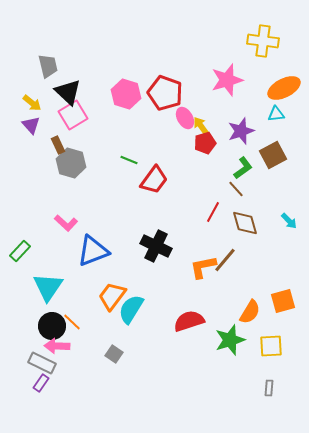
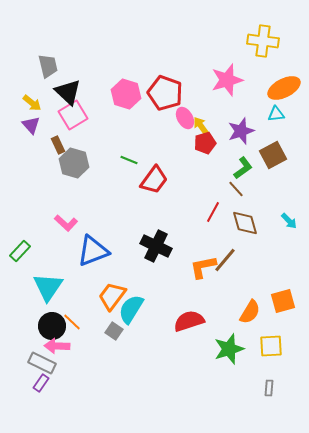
gray hexagon at (71, 163): moved 3 px right
green star at (230, 340): moved 1 px left, 9 px down
gray square at (114, 354): moved 23 px up
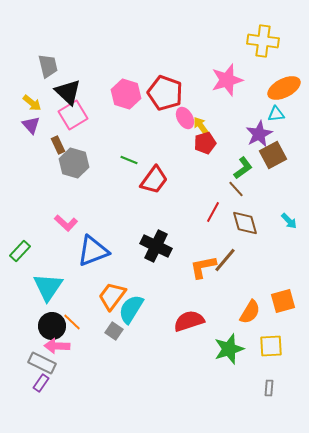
purple star at (241, 131): moved 18 px right, 3 px down; rotated 8 degrees counterclockwise
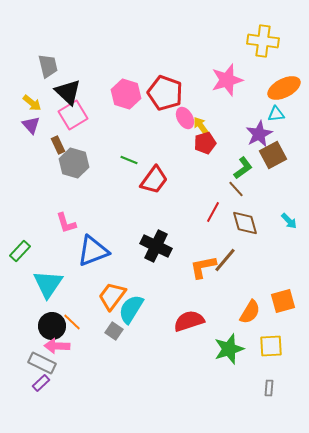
pink L-shape at (66, 223): rotated 30 degrees clockwise
cyan triangle at (48, 287): moved 3 px up
purple rectangle at (41, 383): rotated 12 degrees clockwise
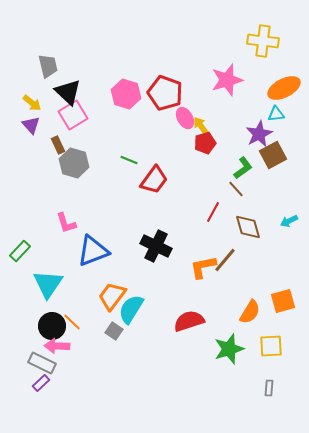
cyan arrow at (289, 221): rotated 108 degrees clockwise
brown diamond at (245, 223): moved 3 px right, 4 px down
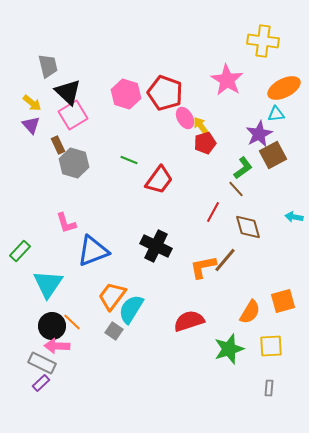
pink star at (227, 80): rotated 24 degrees counterclockwise
red trapezoid at (154, 180): moved 5 px right
cyan arrow at (289, 221): moved 5 px right, 4 px up; rotated 36 degrees clockwise
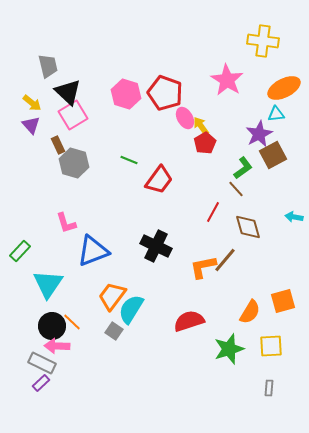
red pentagon at (205, 143): rotated 15 degrees counterclockwise
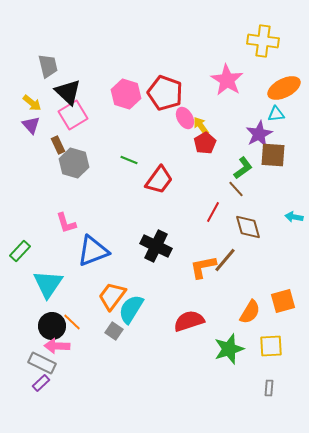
brown square at (273, 155): rotated 32 degrees clockwise
